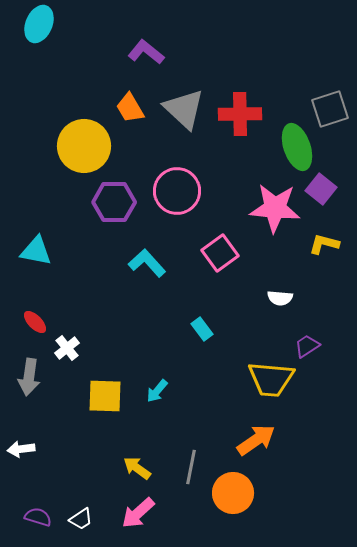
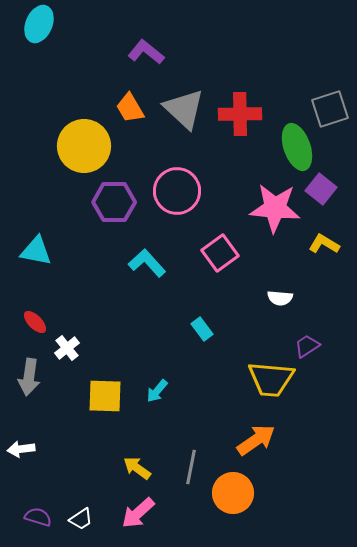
yellow L-shape: rotated 16 degrees clockwise
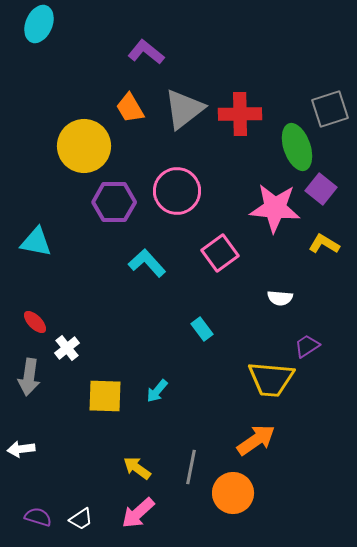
gray triangle: rotated 39 degrees clockwise
cyan triangle: moved 9 px up
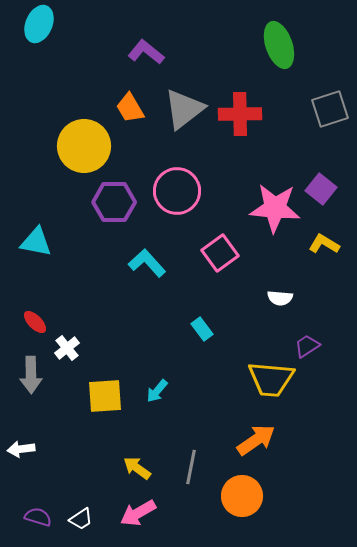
green ellipse: moved 18 px left, 102 px up
gray arrow: moved 2 px right, 2 px up; rotated 9 degrees counterclockwise
yellow square: rotated 6 degrees counterclockwise
orange circle: moved 9 px right, 3 px down
pink arrow: rotated 12 degrees clockwise
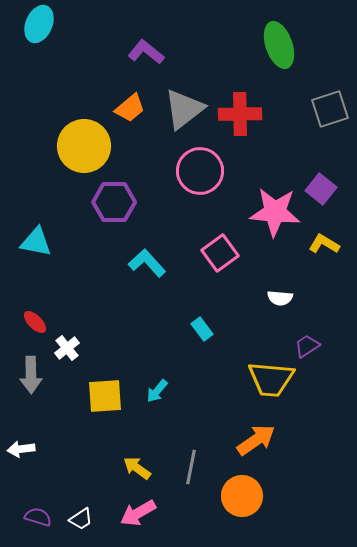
orange trapezoid: rotated 100 degrees counterclockwise
pink circle: moved 23 px right, 20 px up
pink star: moved 4 px down
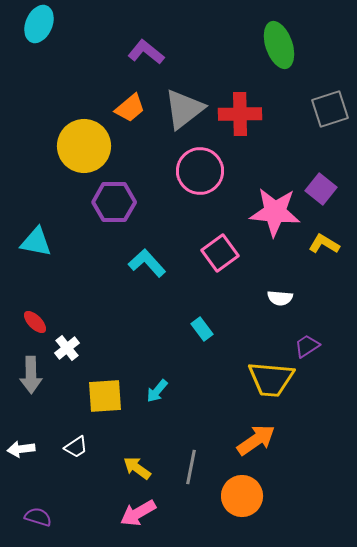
white trapezoid: moved 5 px left, 72 px up
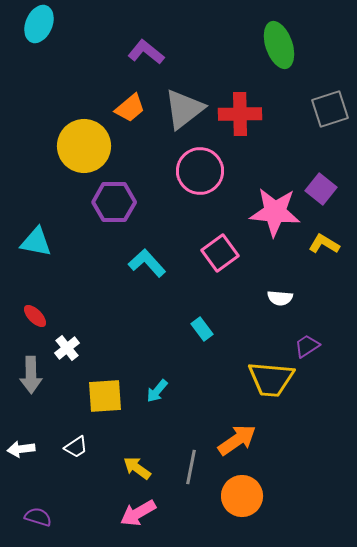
red ellipse: moved 6 px up
orange arrow: moved 19 px left
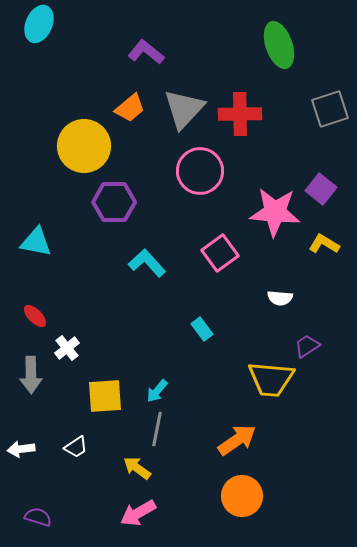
gray triangle: rotated 9 degrees counterclockwise
gray line: moved 34 px left, 38 px up
